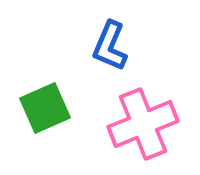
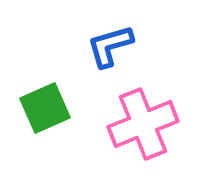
blue L-shape: rotated 51 degrees clockwise
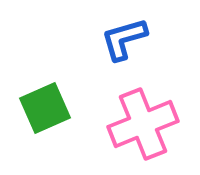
blue L-shape: moved 14 px right, 7 px up
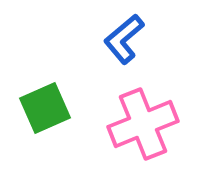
blue L-shape: rotated 24 degrees counterclockwise
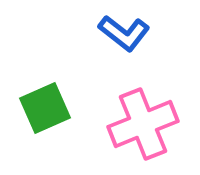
blue L-shape: moved 6 px up; rotated 102 degrees counterclockwise
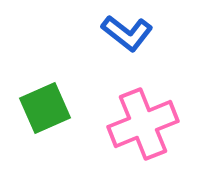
blue L-shape: moved 3 px right
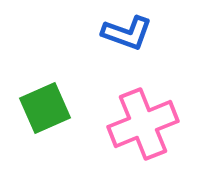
blue L-shape: rotated 18 degrees counterclockwise
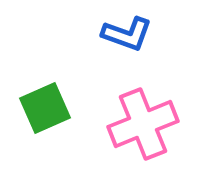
blue L-shape: moved 1 px down
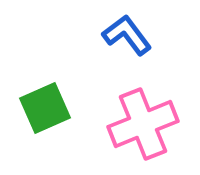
blue L-shape: moved 1 px down; rotated 147 degrees counterclockwise
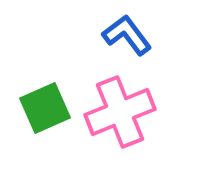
pink cross: moved 23 px left, 12 px up
